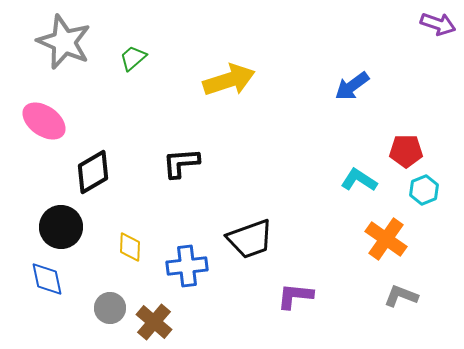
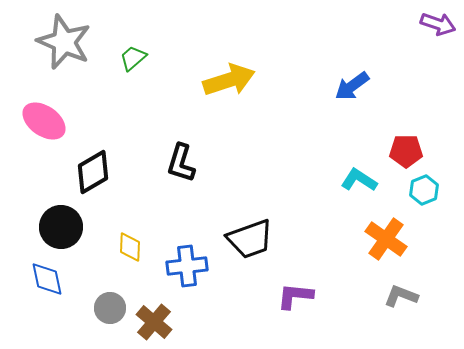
black L-shape: rotated 69 degrees counterclockwise
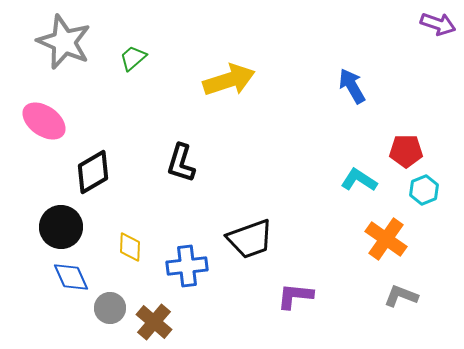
blue arrow: rotated 96 degrees clockwise
blue diamond: moved 24 px right, 2 px up; rotated 12 degrees counterclockwise
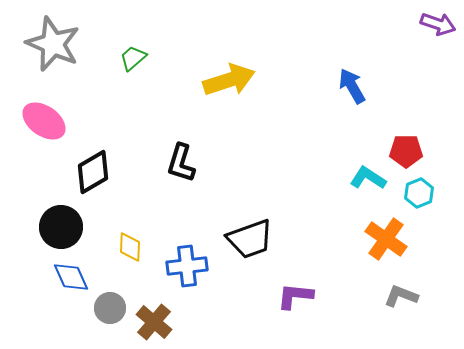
gray star: moved 11 px left, 2 px down
cyan L-shape: moved 9 px right, 2 px up
cyan hexagon: moved 5 px left, 3 px down
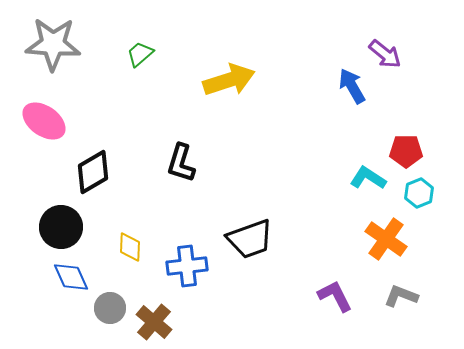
purple arrow: moved 53 px left, 30 px down; rotated 20 degrees clockwise
gray star: rotated 20 degrees counterclockwise
green trapezoid: moved 7 px right, 4 px up
purple L-shape: moved 40 px right; rotated 57 degrees clockwise
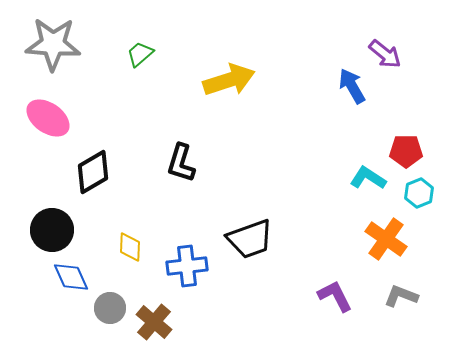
pink ellipse: moved 4 px right, 3 px up
black circle: moved 9 px left, 3 px down
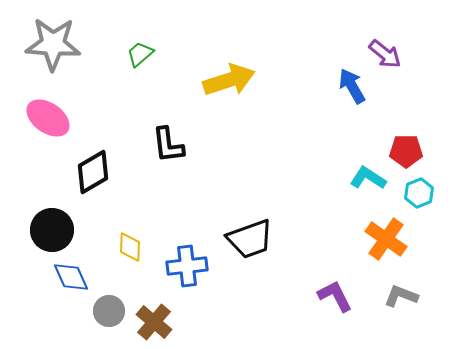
black L-shape: moved 13 px left, 18 px up; rotated 24 degrees counterclockwise
gray circle: moved 1 px left, 3 px down
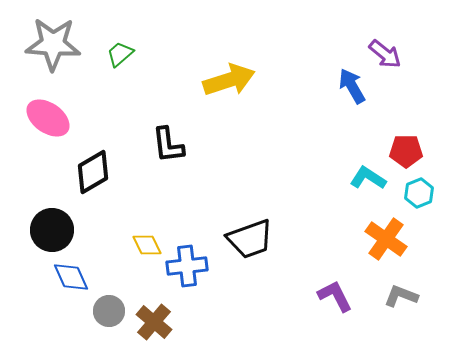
green trapezoid: moved 20 px left
yellow diamond: moved 17 px right, 2 px up; rotated 28 degrees counterclockwise
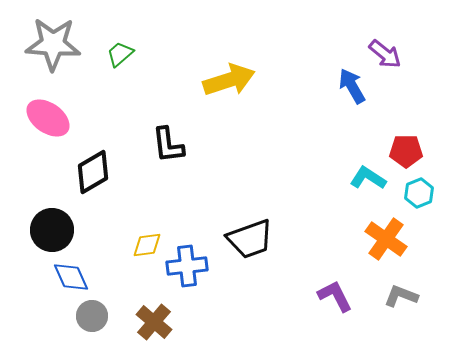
yellow diamond: rotated 72 degrees counterclockwise
gray circle: moved 17 px left, 5 px down
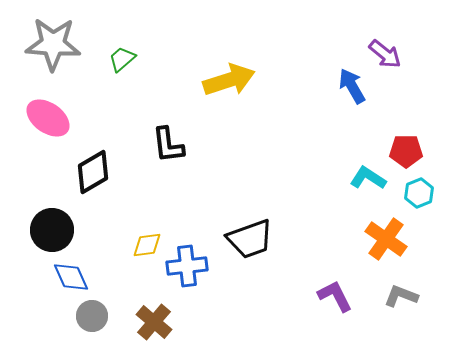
green trapezoid: moved 2 px right, 5 px down
